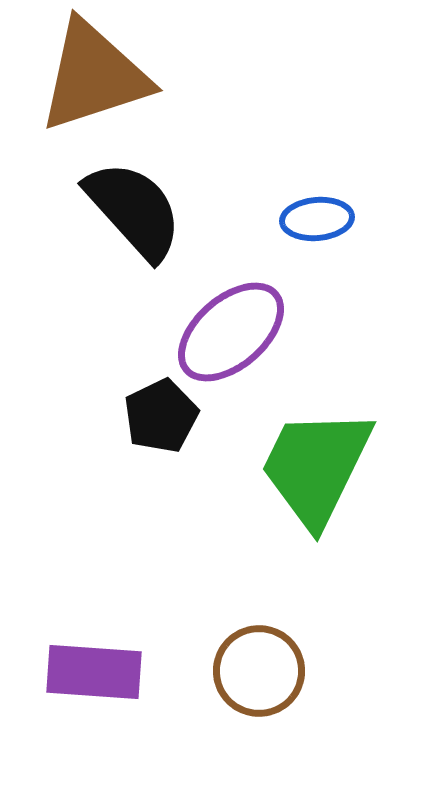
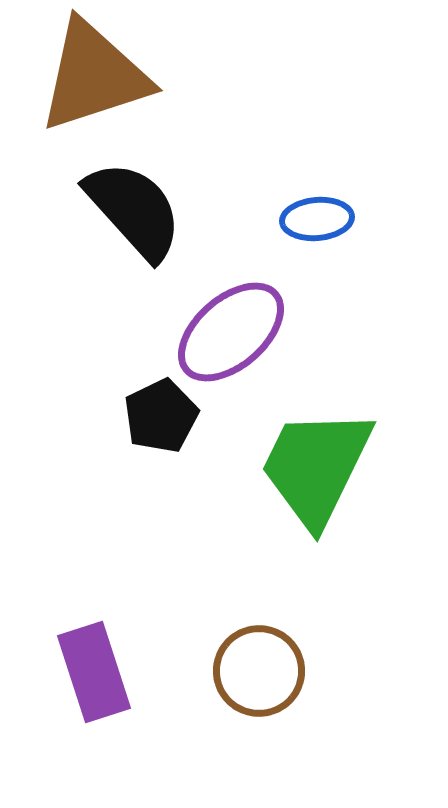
purple rectangle: rotated 68 degrees clockwise
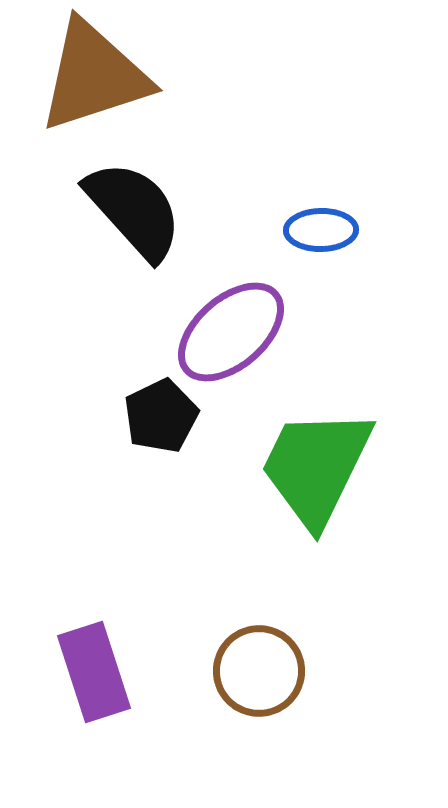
blue ellipse: moved 4 px right, 11 px down; rotated 4 degrees clockwise
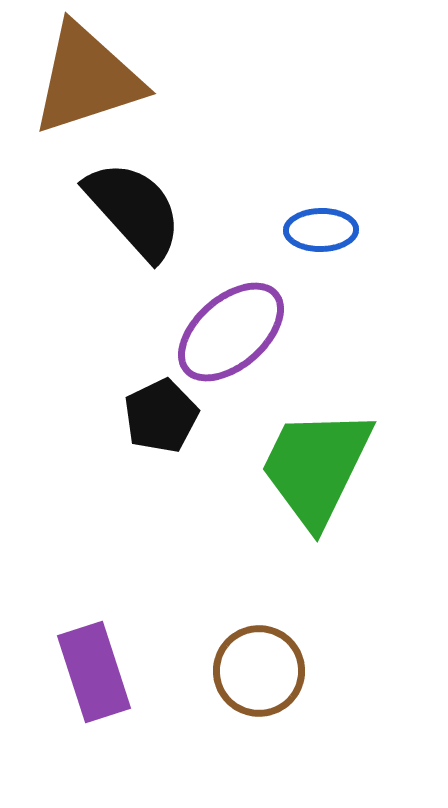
brown triangle: moved 7 px left, 3 px down
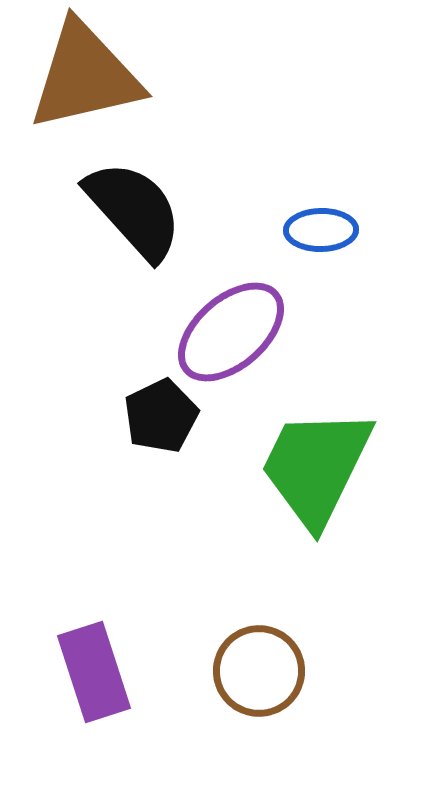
brown triangle: moved 2 px left, 3 px up; rotated 5 degrees clockwise
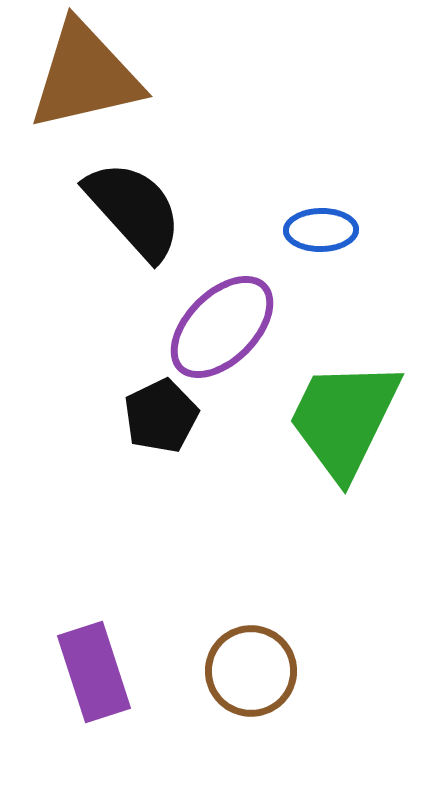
purple ellipse: moved 9 px left, 5 px up; rotated 4 degrees counterclockwise
green trapezoid: moved 28 px right, 48 px up
brown circle: moved 8 px left
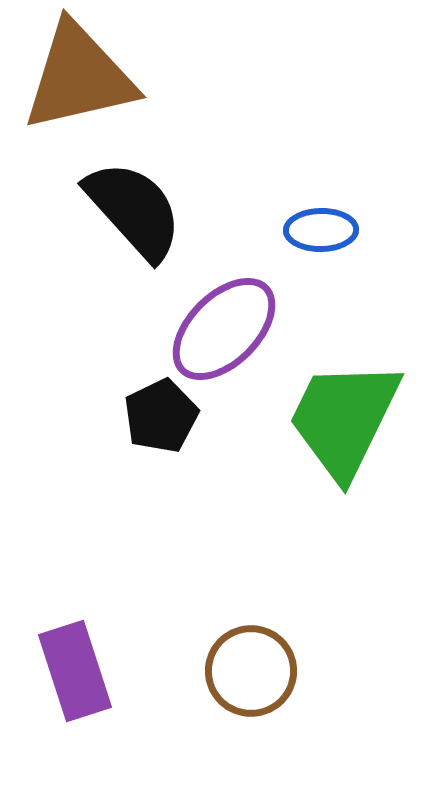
brown triangle: moved 6 px left, 1 px down
purple ellipse: moved 2 px right, 2 px down
purple rectangle: moved 19 px left, 1 px up
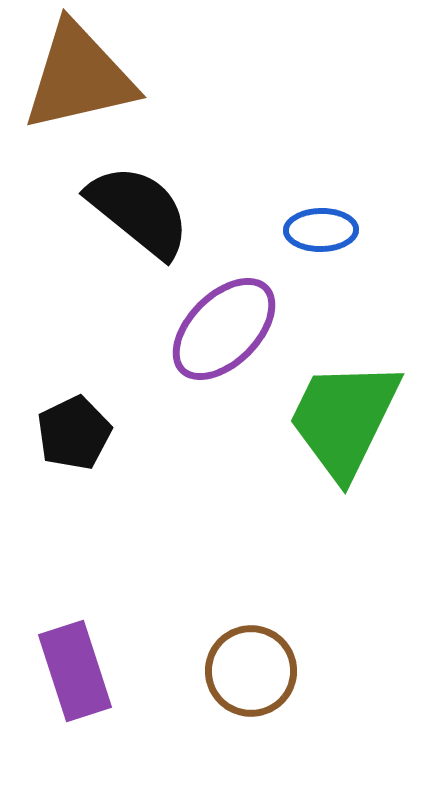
black semicircle: moved 5 px right, 1 px down; rotated 9 degrees counterclockwise
black pentagon: moved 87 px left, 17 px down
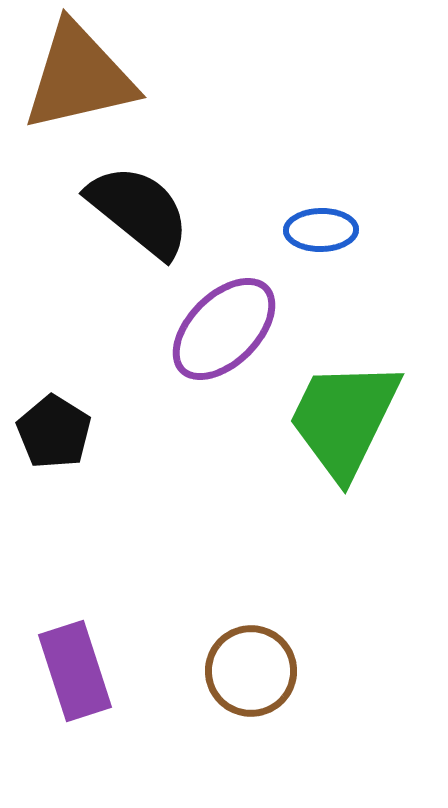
black pentagon: moved 20 px left, 1 px up; rotated 14 degrees counterclockwise
